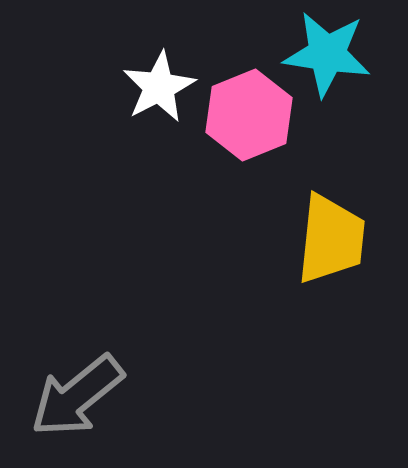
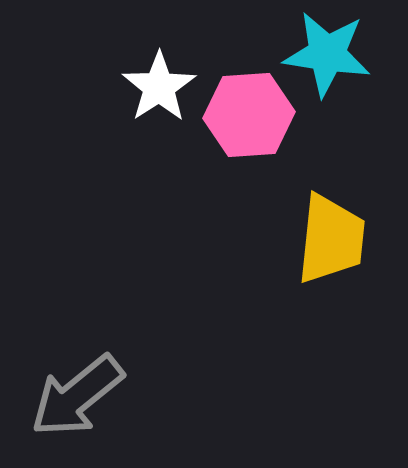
white star: rotated 6 degrees counterclockwise
pink hexagon: rotated 18 degrees clockwise
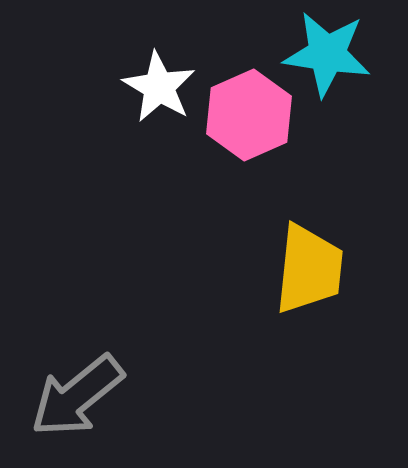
white star: rotated 8 degrees counterclockwise
pink hexagon: rotated 20 degrees counterclockwise
yellow trapezoid: moved 22 px left, 30 px down
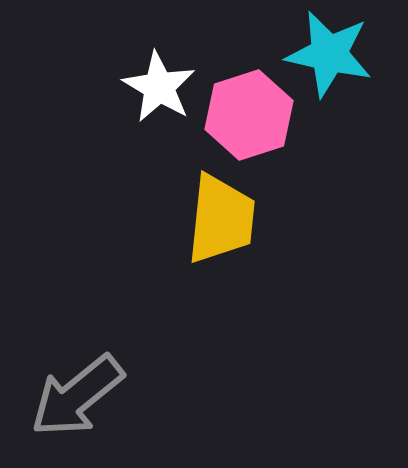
cyan star: moved 2 px right; rotated 4 degrees clockwise
pink hexagon: rotated 6 degrees clockwise
yellow trapezoid: moved 88 px left, 50 px up
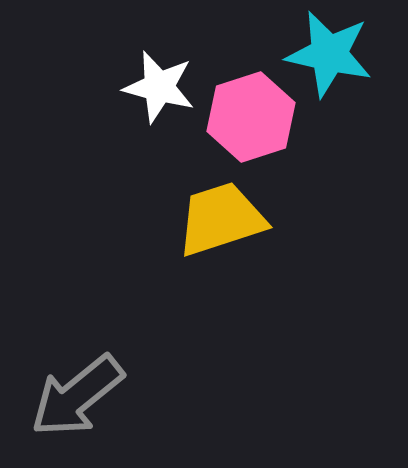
white star: rotated 16 degrees counterclockwise
pink hexagon: moved 2 px right, 2 px down
yellow trapezoid: rotated 114 degrees counterclockwise
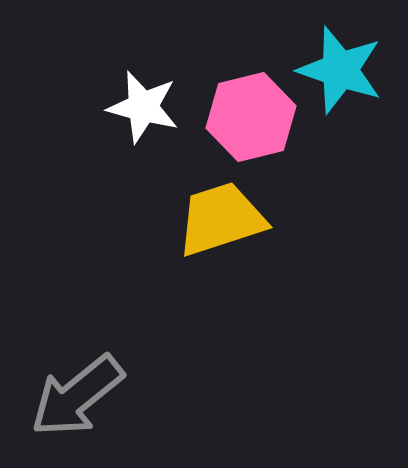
cyan star: moved 11 px right, 16 px down; rotated 6 degrees clockwise
white star: moved 16 px left, 20 px down
pink hexagon: rotated 4 degrees clockwise
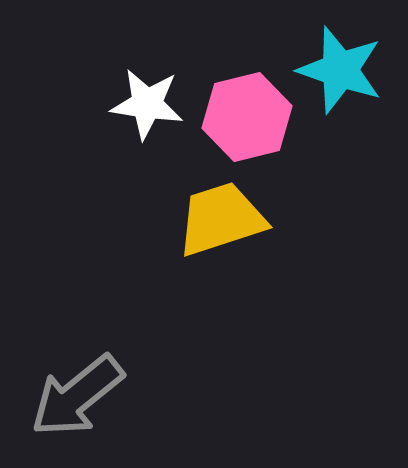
white star: moved 4 px right, 3 px up; rotated 6 degrees counterclockwise
pink hexagon: moved 4 px left
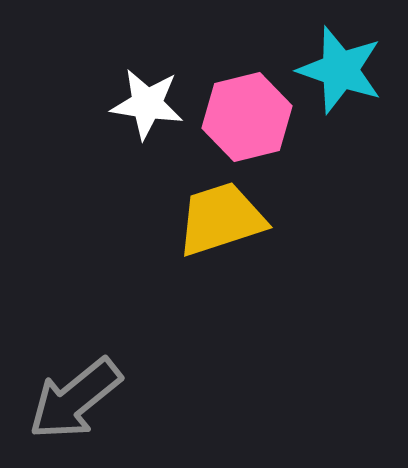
gray arrow: moved 2 px left, 3 px down
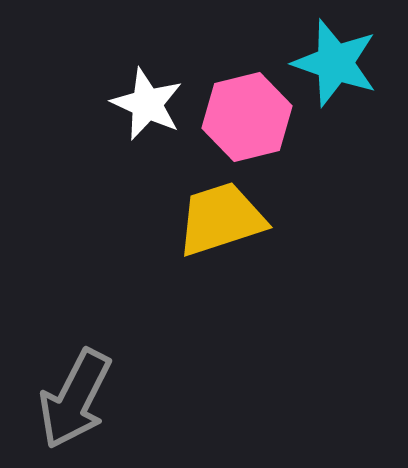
cyan star: moved 5 px left, 7 px up
white star: rotated 16 degrees clockwise
gray arrow: rotated 24 degrees counterclockwise
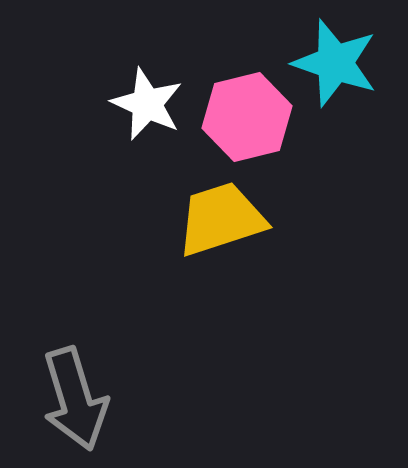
gray arrow: rotated 44 degrees counterclockwise
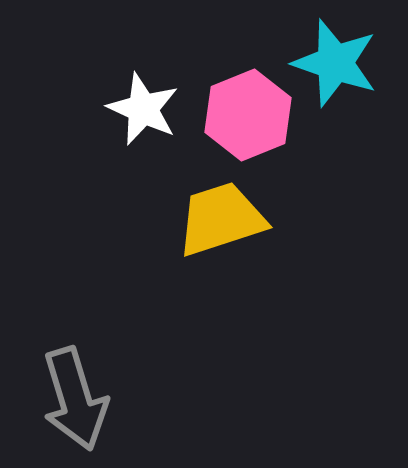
white star: moved 4 px left, 5 px down
pink hexagon: moved 1 px right, 2 px up; rotated 8 degrees counterclockwise
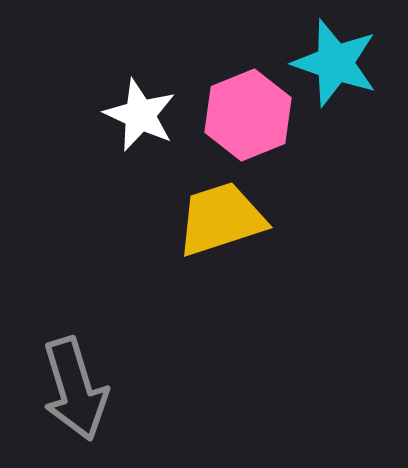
white star: moved 3 px left, 6 px down
gray arrow: moved 10 px up
